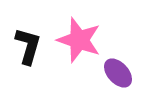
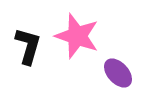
pink star: moved 2 px left, 4 px up
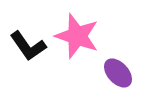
black L-shape: rotated 129 degrees clockwise
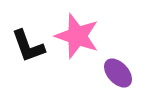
black L-shape: rotated 15 degrees clockwise
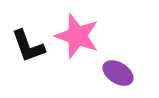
purple ellipse: rotated 16 degrees counterclockwise
